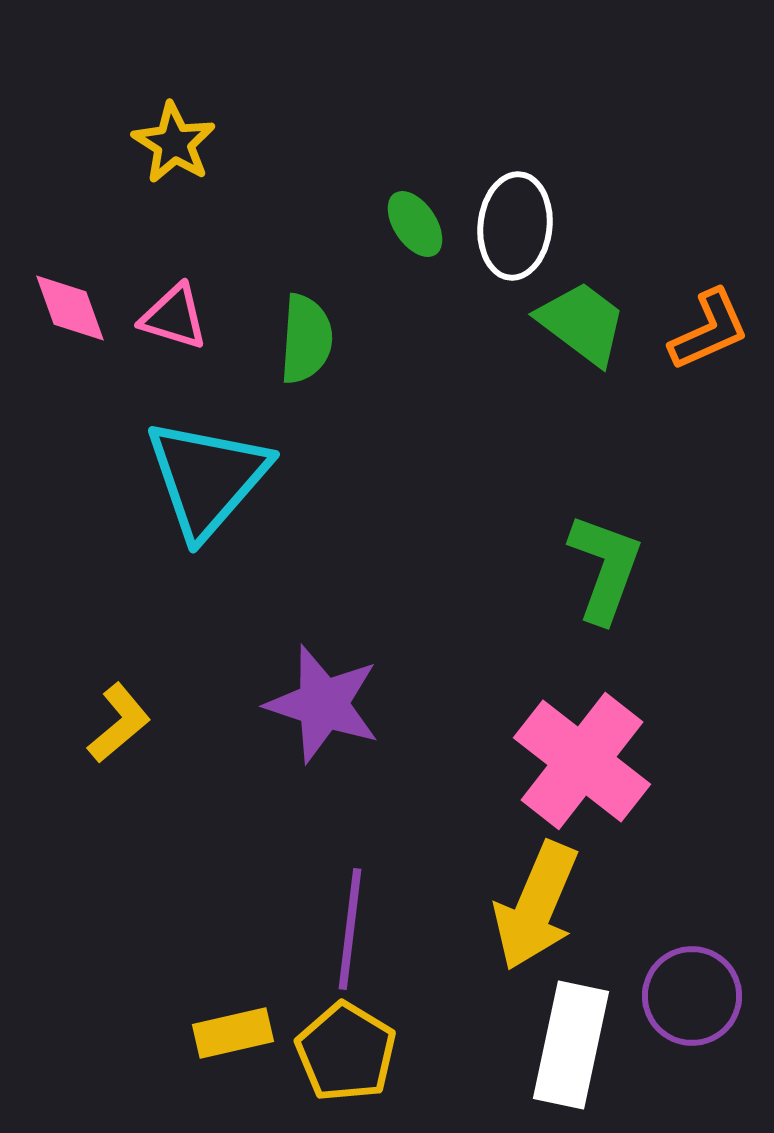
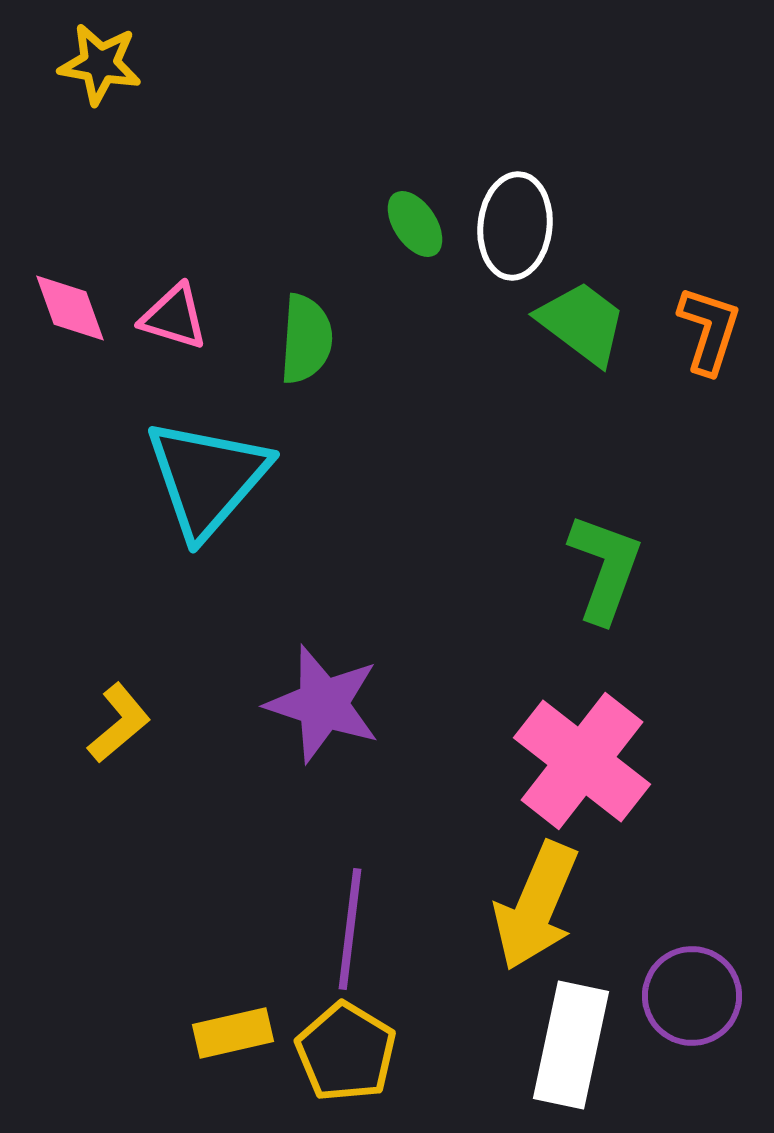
yellow star: moved 74 px left, 79 px up; rotated 22 degrees counterclockwise
orange L-shape: rotated 48 degrees counterclockwise
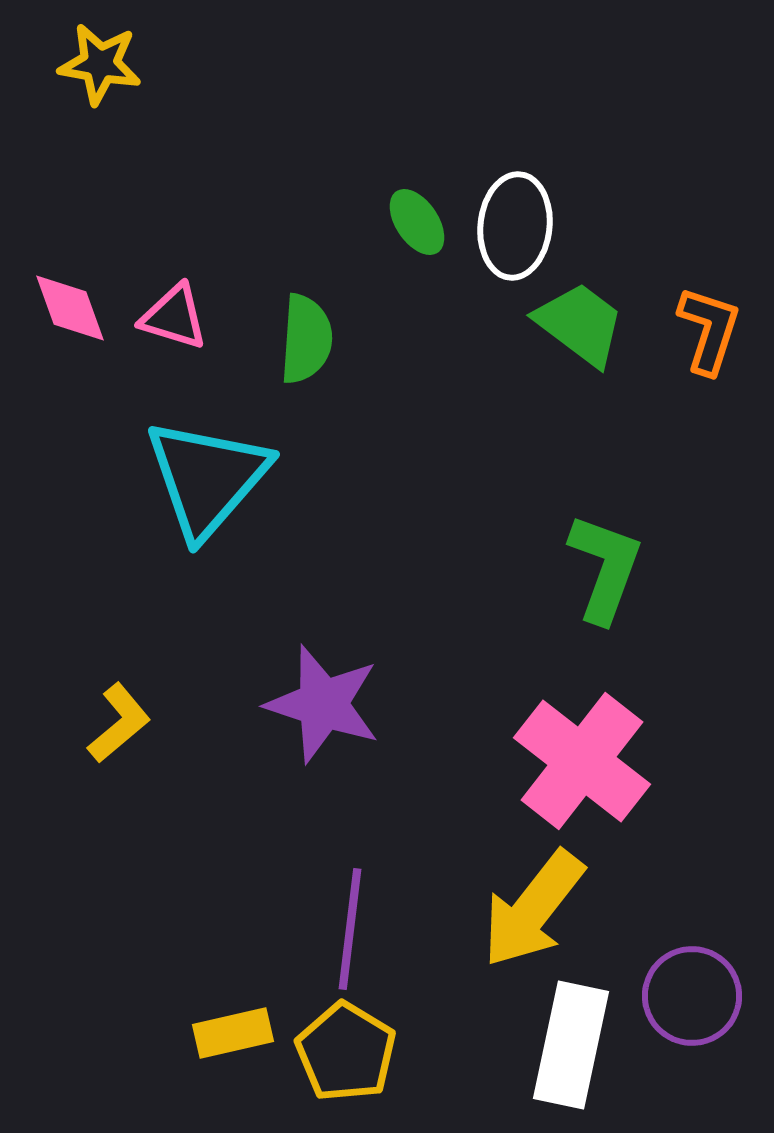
green ellipse: moved 2 px right, 2 px up
green trapezoid: moved 2 px left, 1 px down
yellow arrow: moved 3 px left, 3 px down; rotated 15 degrees clockwise
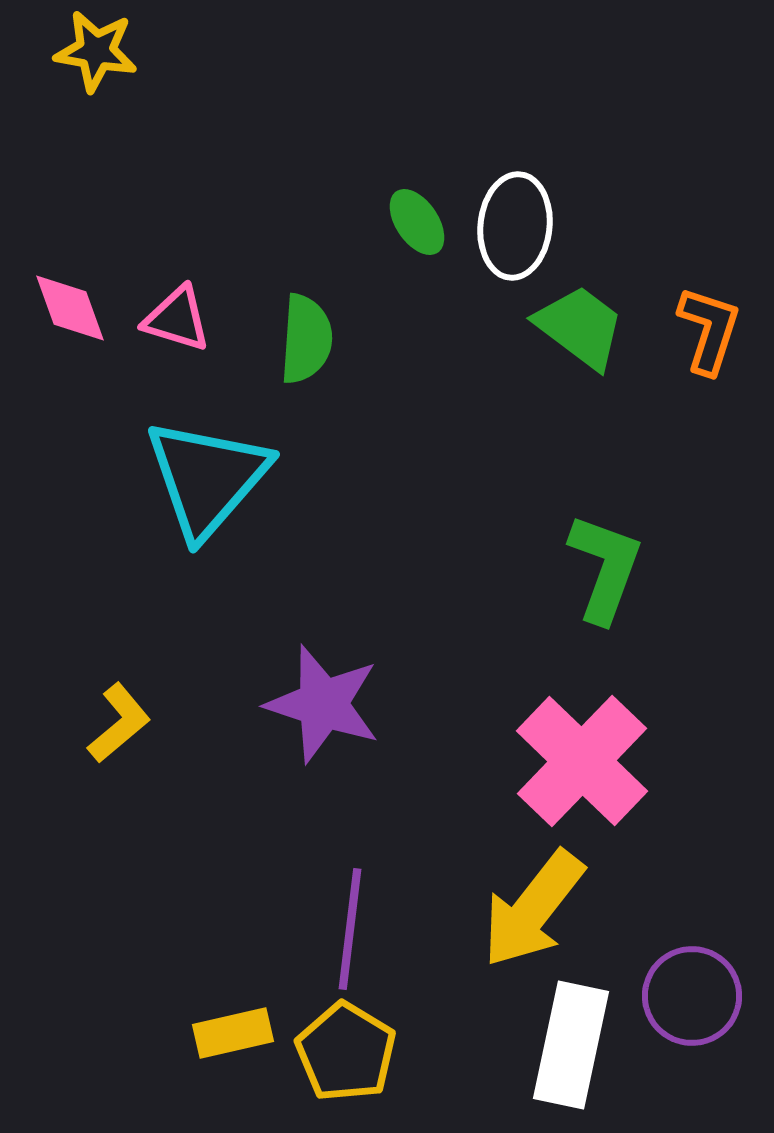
yellow star: moved 4 px left, 13 px up
pink triangle: moved 3 px right, 2 px down
green trapezoid: moved 3 px down
pink cross: rotated 6 degrees clockwise
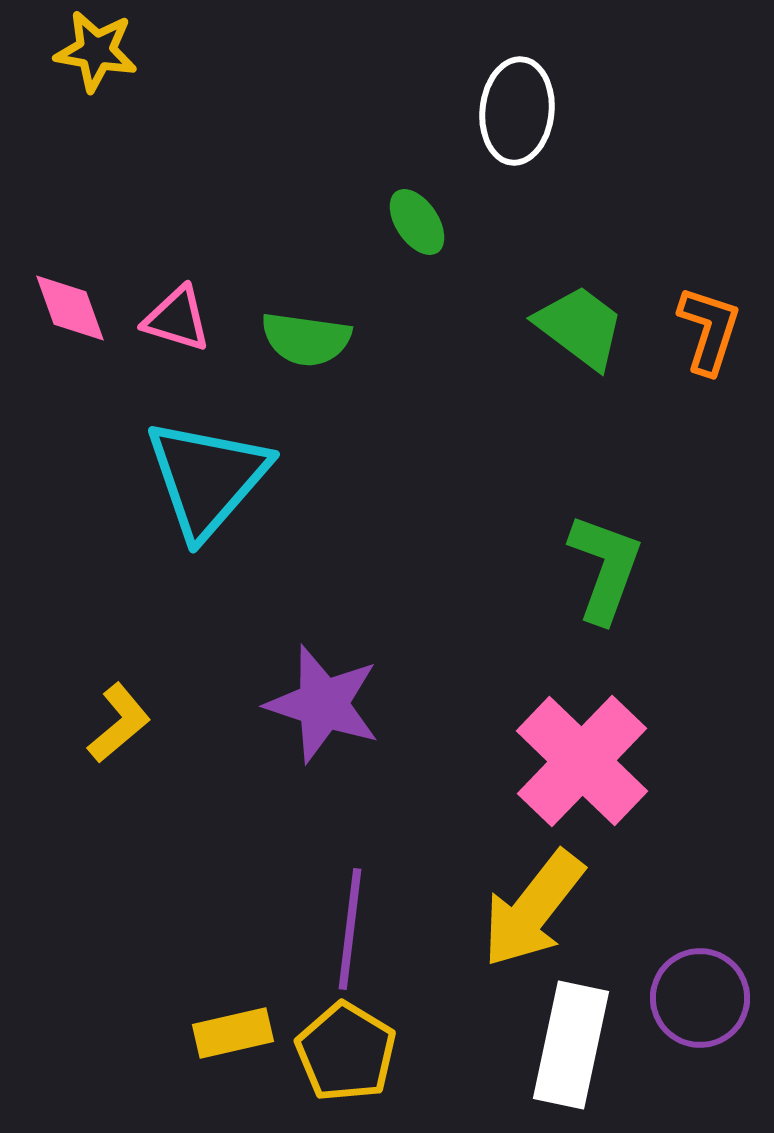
white ellipse: moved 2 px right, 115 px up
green semicircle: rotated 94 degrees clockwise
purple circle: moved 8 px right, 2 px down
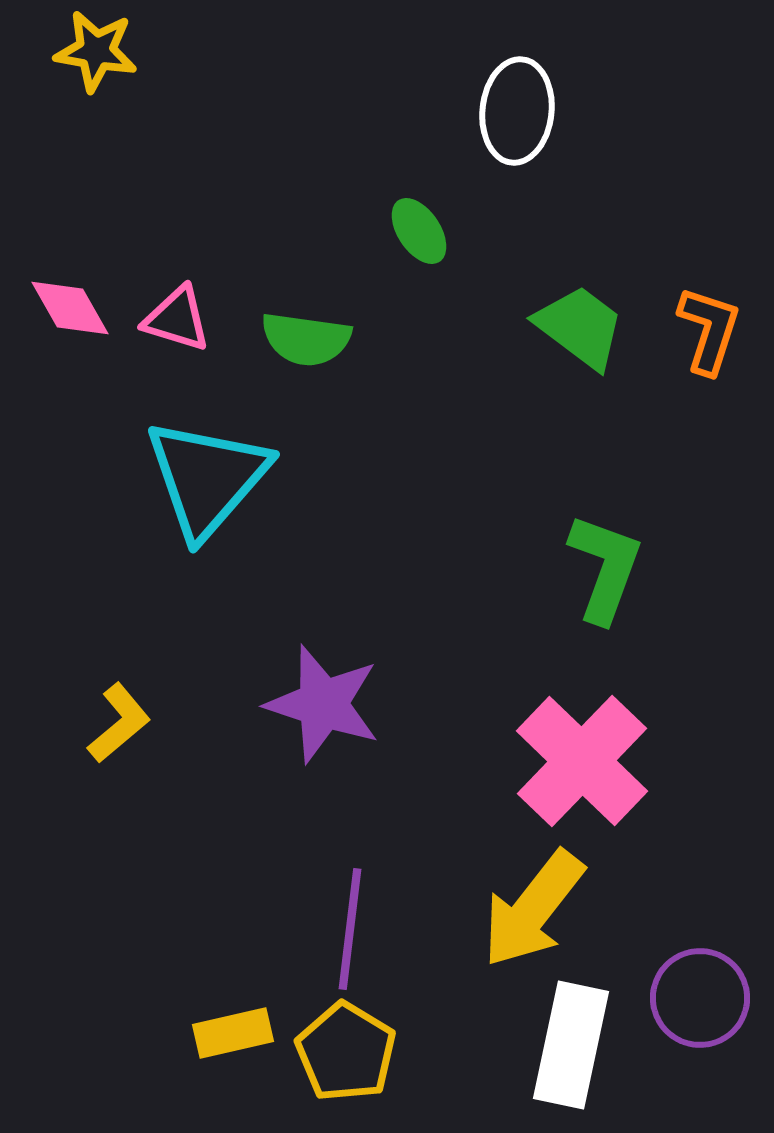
green ellipse: moved 2 px right, 9 px down
pink diamond: rotated 10 degrees counterclockwise
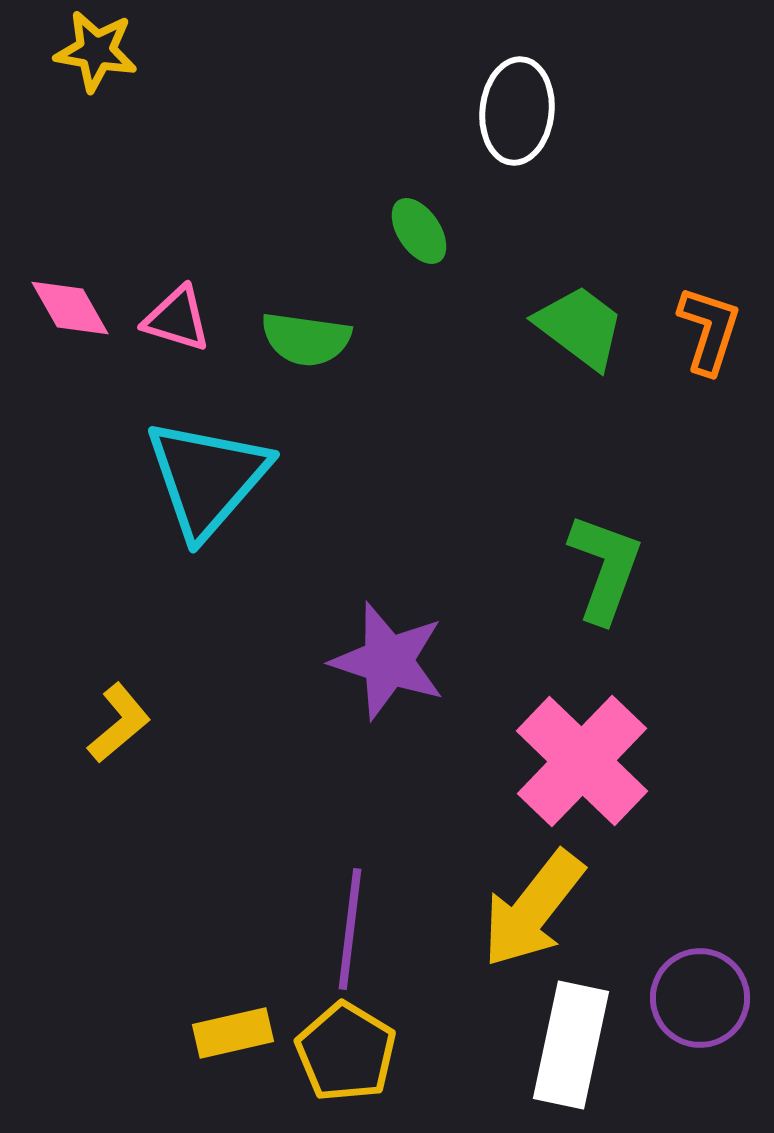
purple star: moved 65 px right, 43 px up
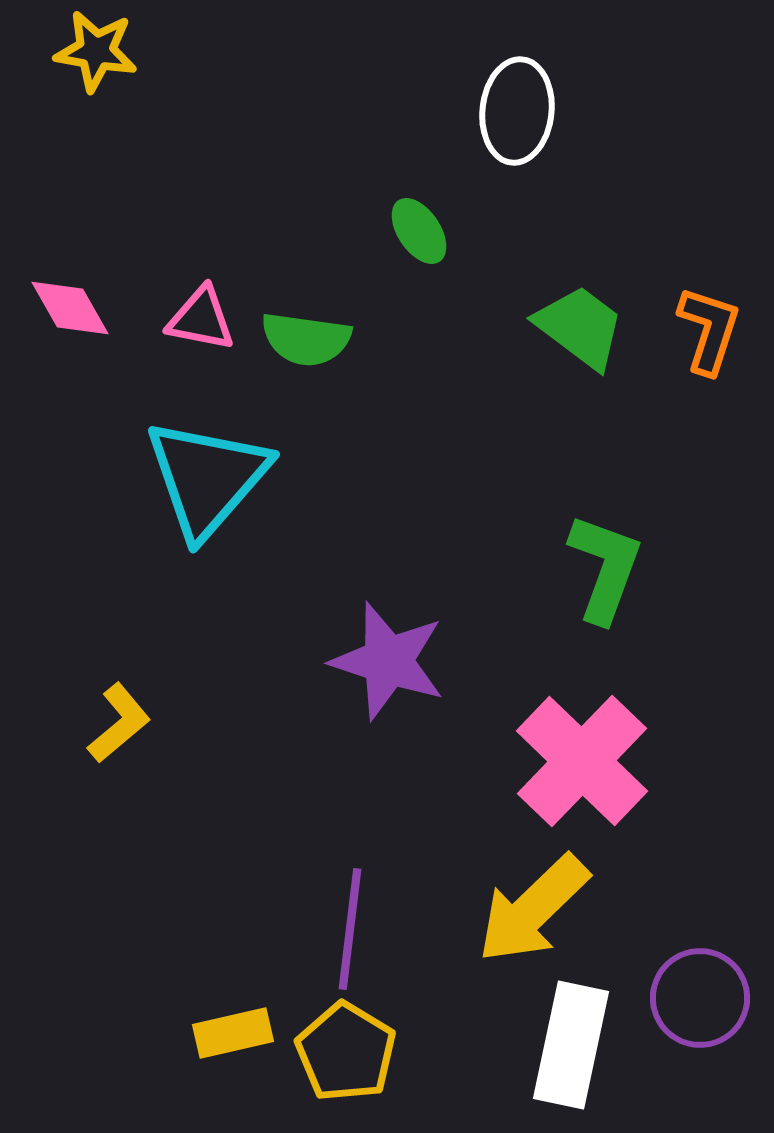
pink triangle: moved 24 px right; rotated 6 degrees counterclockwise
yellow arrow: rotated 8 degrees clockwise
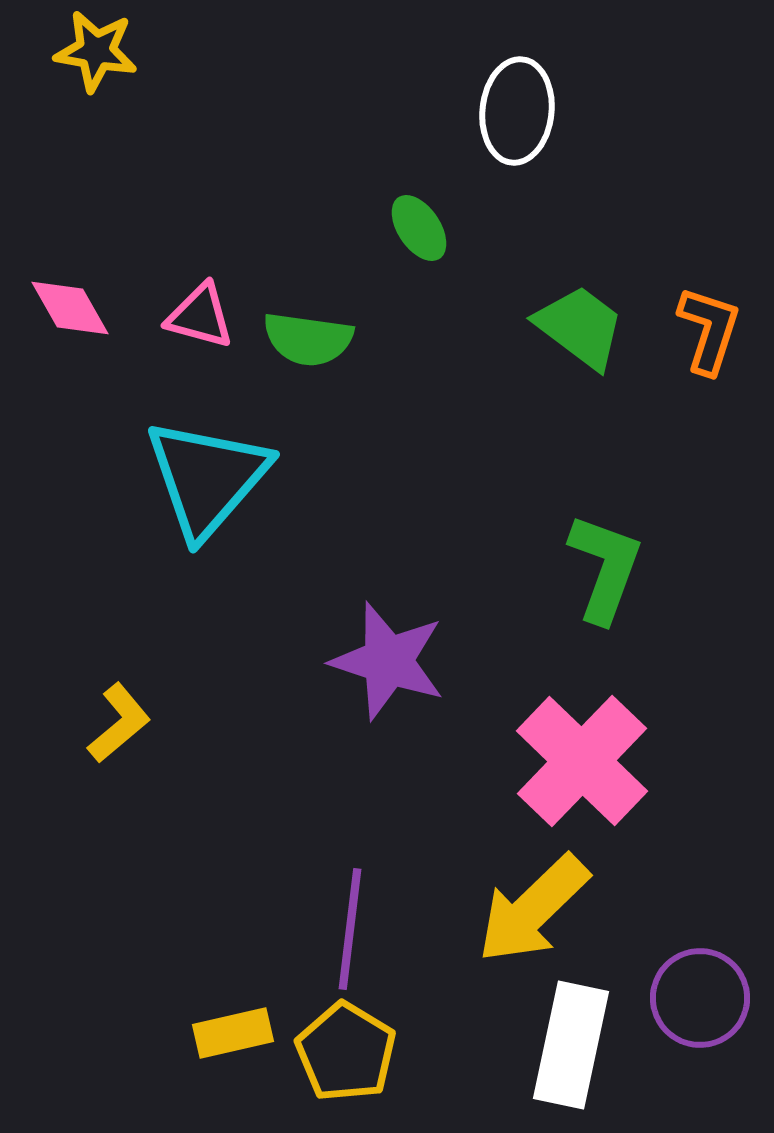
green ellipse: moved 3 px up
pink triangle: moved 1 px left, 3 px up; rotated 4 degrees clockwise
green semicircle: moved 2 px right
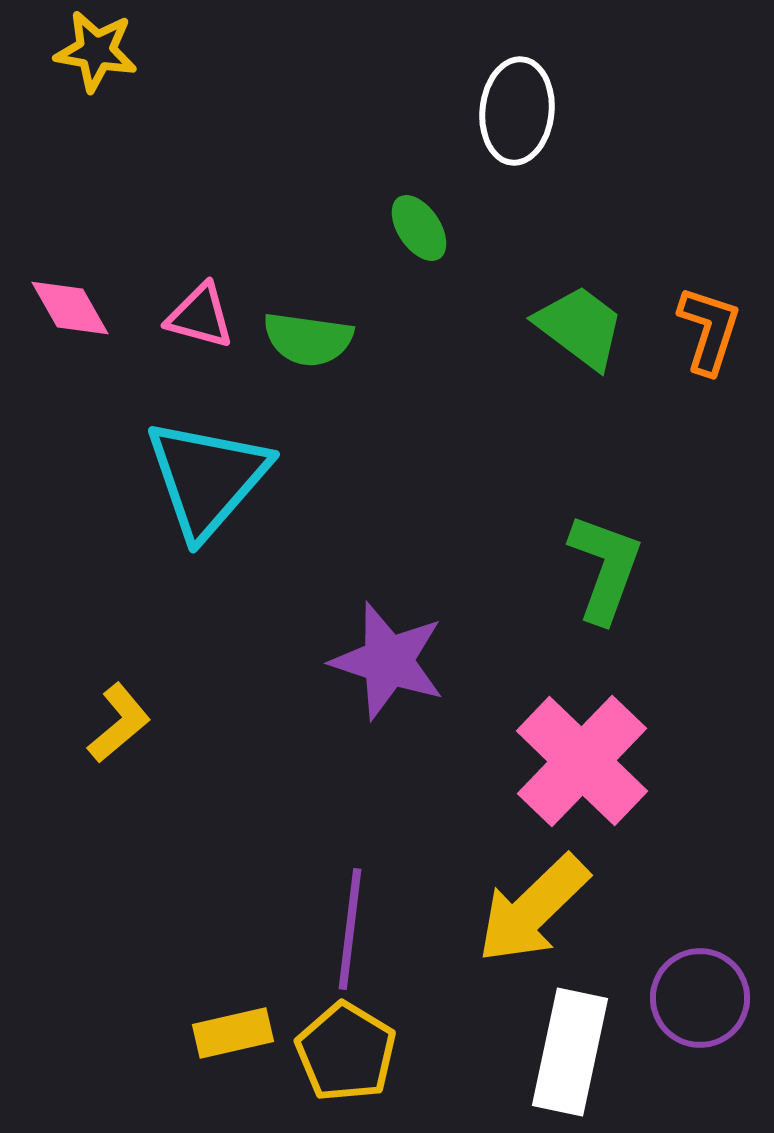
white rectangle: moved 1 px left, 7 px down
